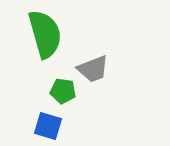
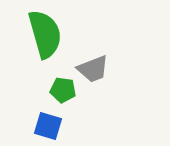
green pentagon: moved 1 px up
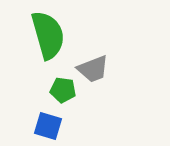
green semicircle: moved 3 px right, 1 px down
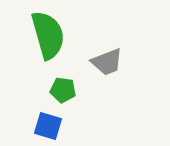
gray trapezoid: moved 14 px right, 7 px up
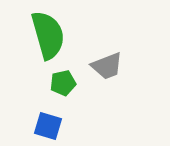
gray trapezoid: moved 4 px down
green pentagon: moved 7 px up; rotated 20 degrees counterclockwise
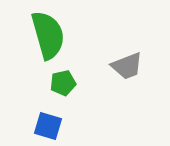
gray trapezoid: moved 20 px right
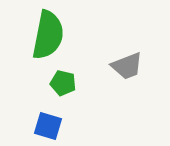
green semicircle: rotated 27 degrees clockwise
green pentagon: rotated 25 degrees clockwise
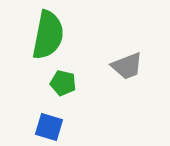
blue square: moved 1 px right, 1 px down
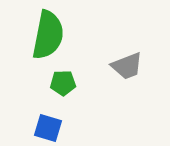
green pentagon: rotated 15 degrees counterclockwise
blue square: moved 1 px left, 1 px down
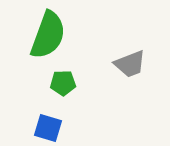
green semicircle: rotated 9 degrees clockwise
gray trapezoid: moved 3 px right, 2 px up
